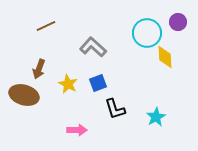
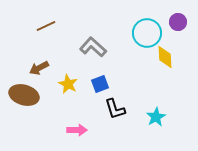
brown arrow: moved 1 px up; rotated 42 degrees clockwise
blue square: moved 2 px right, 1 px down
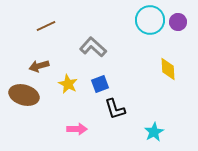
cyan circle: moved 3 px right, 13 px up
yellow diamond: moved 3 px right, 12 px down
brown arrow: moved 2 px up; rotated 12 degrees clockwise
cyan star: moved 2 px left, 15 px down
pink arrow: moved 1 px up
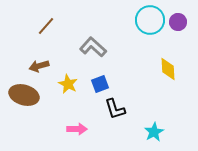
brown line: rotated 24 degrees counterclockwise
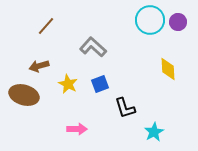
black L-shape: moved 10 px right, 1 px up
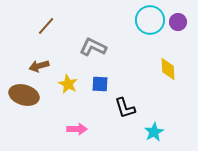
gray L-shape: rotated 16 degrees counterclockwise
blue square: rotated 24 degrees clockwise
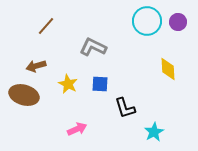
cyan circle: moved 3 px left, 1 px down
brown arrow: moved 3 px left
pink arrow: rotated 24 degrees counterclockwise
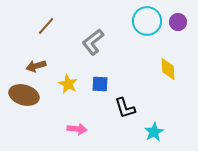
gray L-shape: moved 5 px up; rotated 64 degrees counterclockwise
pink arrow: rotated 30 degrees clockwise
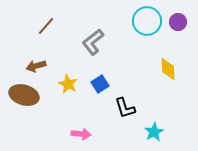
blue square: rotated 36 degrees counterclockwise
pink arrow: moved 4 px right, 5 px down
